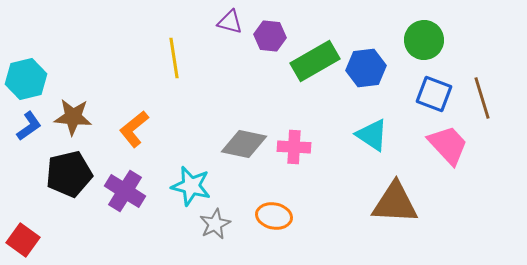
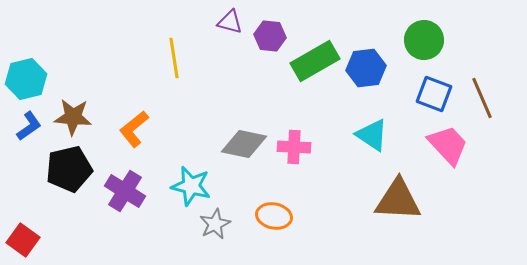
brown line: rotated 6 degrees counterclockwise
black pentagon: moved 5 px up
brown triangle: moved 3 px right, 3 px up
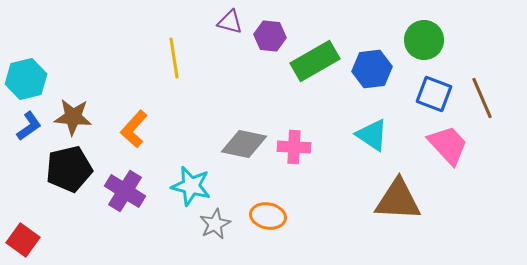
blue hexagon: moved 6 px right, 1 px down
orange L-shape: rotated 9 degrees counterclockwise
orange ellipse: moved 6 px left
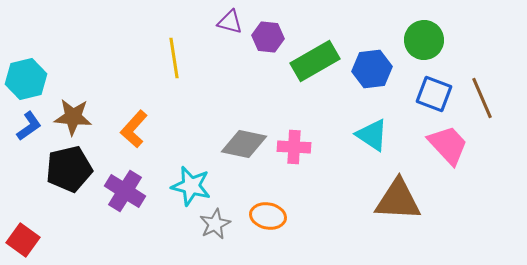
purple hexagon: moved 2 px left, 1 px down
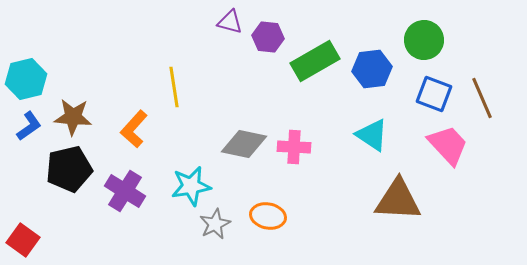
yellow line: moved 29 px down
cyan star: rotated 24 degrees counterclockwise
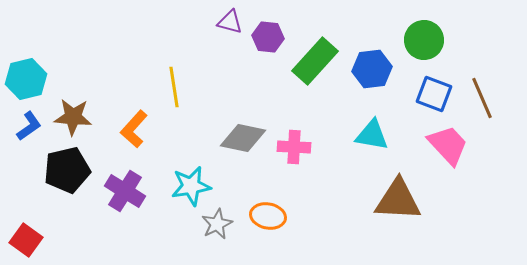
green rectangle: rotated 18 degrees counterclockwise
cyan triangle: rotated 24 degrees counterclockwise
gray diamond: moved 1 px left, 6 px up
black pentagon: moved 2 px left, 1 px down
gray star: moved 2 px right
red square: moved 3 px right
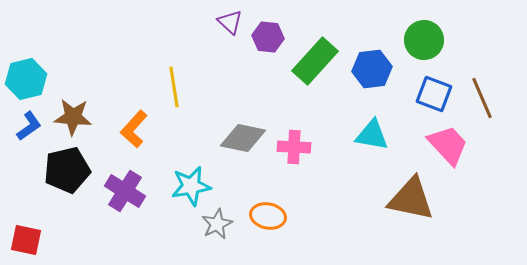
purple triangle: rotated 28 degrees clockwise
brown triangle: moved 13 px right, 1 px up; rotated 9 degrees clockwise
red square: rotated 24 degrees counterclockwise
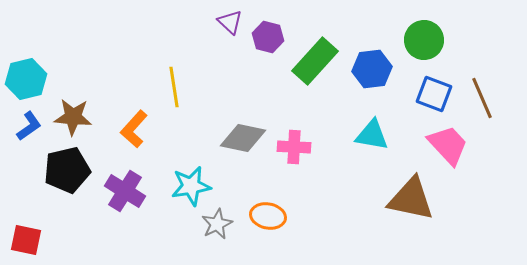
purple hexagon: rotated 8 degrees clockwise
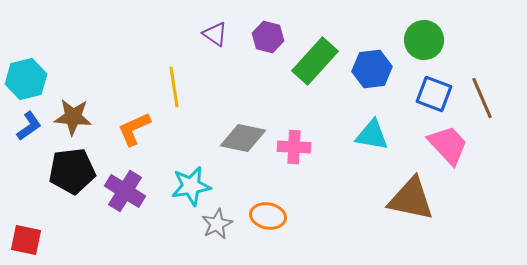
purple triangle: moved 15 px left, 12 px down; rotated 8 degrees counterclockwise
orange L-shape: rotated 24 degrees clockwise
black pentagon: moved 5 px right, 1 px down; rotated 6 degrees clockwise
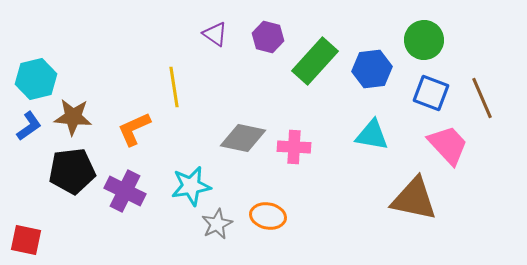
cyan hexagon: moved 10 px right
blue square: moved 3 px left, 1 px up
purple cross: rotated 6 degrees counterclockwise
brown triangle: moved 3 px right
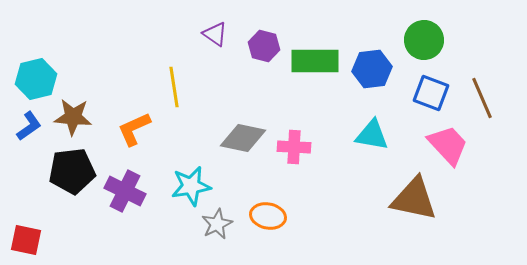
purple hexagon: moved 4 px left, 9 px down
green rectangle: rotated 48 degrees clockwise
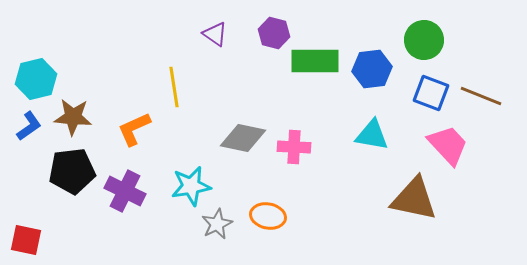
purple hexagon: moved 10 px right, 13 px up
brown line: moved 1 px left, 2 px up; rotated 45 degrees counterclockwise
